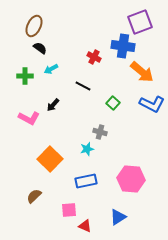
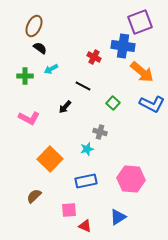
black arrow: moved 12 px right, 2 px down
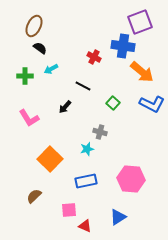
pink L-shape: rotated 30 degrees clockwise
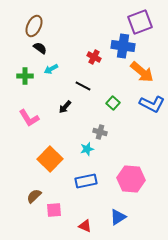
pink square: moved 15 px left
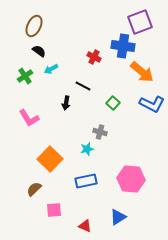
black semicircle: moved 1 px left, 3 px down
green cross: rotated 35 degrees counterclockwise
black arrow: moved 1 px right, 4 px up; rotated 32 degrees counterclockwise
brown semicircle: moved 7 px up
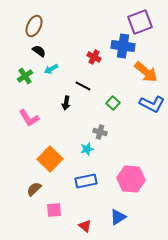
orange arrow: moved 4 px right
red triangle: rotated 16 degrees clockwise
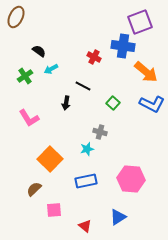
brown ellipse: moved 18 px left, 9 px up
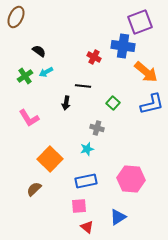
cyan arrow: moved 5 px left, 3 px down
black line: rotated 21 degrees counterclockwise
blue L-shape: rotated 40 degrees counterclockwise
gray cross: moved 3 px left, 4 px up
pink square: moved 25 px right, 4 px up
red triangle: moved 2 px right, 1 px down
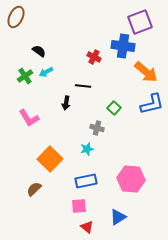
green square: moved 1 px right, 5 px down
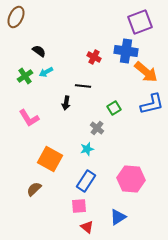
blue cross: moved 3 px right, 5 px down
green square: rotated 16 degrees clockwise
gray cross: rotated 24 degrees clockwise
orange square: rotated 15 degrees counterclockwise
blue rectangle: rotated 45 degrees counterclockwise
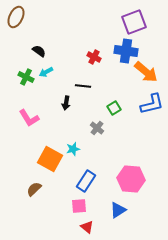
purple square: moved 6 px left
green cross: moved 1 px right, 1 px down; rotated 28 degrees counterclockwise
cyan star: moved 14 px left
blue triangle: moved 7 px up
